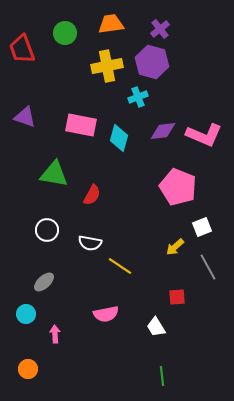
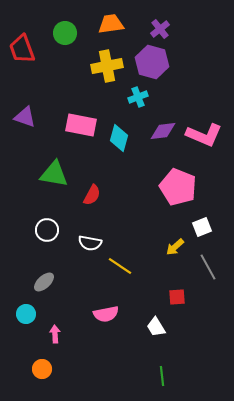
orange circle: moved 14 px right
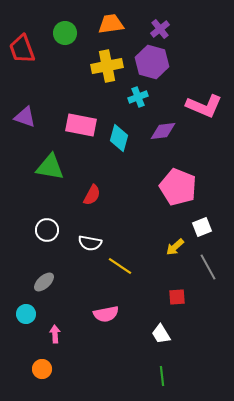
pink L-shape: moved 29 px up
green triangle: moved 4 px left, 7 px up
white trapezoid: moved 5 px right, 7 px down
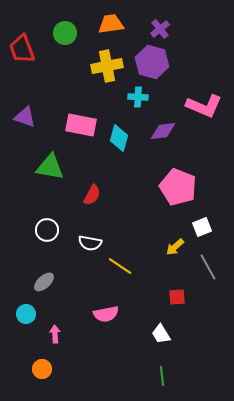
cyan cross: rotated 24 degrees clockwise
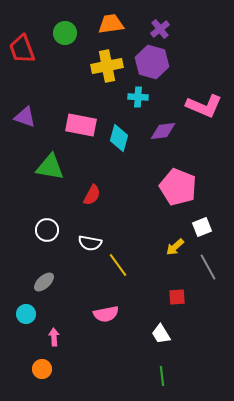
yellow line: moved 2 px left, 1 px up; rotated 20 degrees clockwise
pink arrow: moved 1 px left, 3 px down
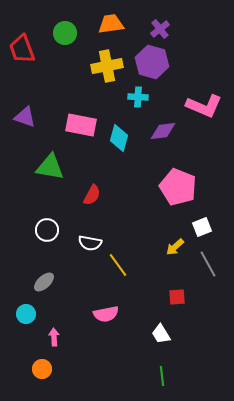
gray line: moved 3 px up
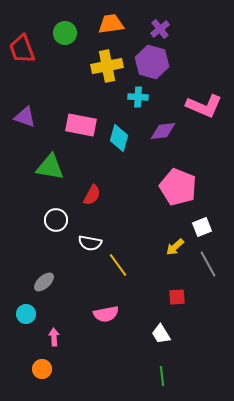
white circle: moved 9 px right, 10 px up
